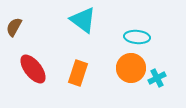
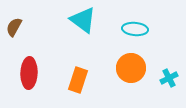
cyan ellipse: moved 2 px left, 8 px up
red ellipse: moved 4 px left, 4 px down; rotated 40 degrees clockwise
orange rectangle: moved 7 px down
cyan cross: moved 12 px right
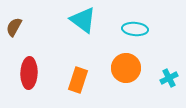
orange circle: moved 5 px left
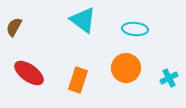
red ellipse: rotated 56 degrees counterclockwise
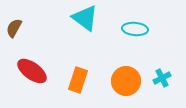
cyan triangle: moved 2 px right, 2 px up
brown semicircle: moved 1 px down
orange circle: moved 13 px down
red ellipse: moved 3 px right, 2 px up
cyan cross: moved 7 px left
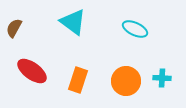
cyan triangle: moved 12 px left, 4 px down
cyan ellipse: rotated 20 degrees clockwise
cyan cross: rotated 30 degrees clockwise
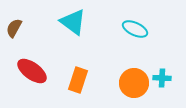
orange circle: moved 8 px right, 2 px down
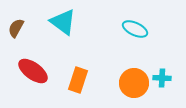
cyan triangle: moved 10 px left
brown semicircle: moved 2 px right
red ellipse: moved 1 px right
